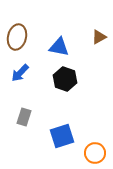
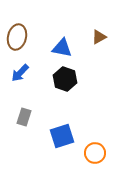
blue triangle: moved 3 px right, 1 px down
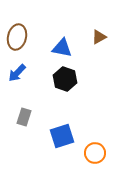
blue arrow: moved 3 px left
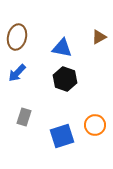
orange circle: moved 28 px up
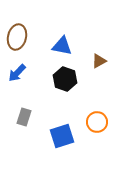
brown triangle: moved 24 px down
blue triangle: moved 2 px up
orange circle: moved 2 px right, 3 px up
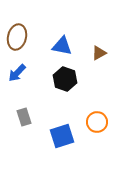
brown triangle: moved 8 px up
gray rectangle: rotated 36 degrees counterclockwise
